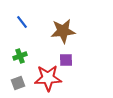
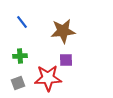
green cross: rotated 16 degrees clockwise
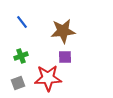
green cross: moved 1 px right; rotated 16 degrees counterclockwise
purple square: moved 1 px left, 3 px up
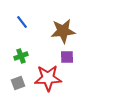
purple square: moved 2 px right
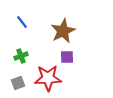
brown star: rotated 20 degrees counterclockwise
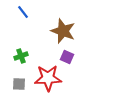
blue line: moved 1 px right, 10 px up
brown star: rotated 25 degrees counterclockwise
purple square: rotated 24 degrees clockwise
gray square: moved 1 px right, 1 px down; rotated 24 degrees clockwise
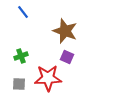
brown star: moved 2 px right
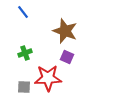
green cross: moved 4 px right, 3 px up
gray square: moved 5 px right, 3 px down
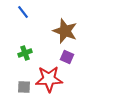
red star: moved 1 px right, 1 px down
